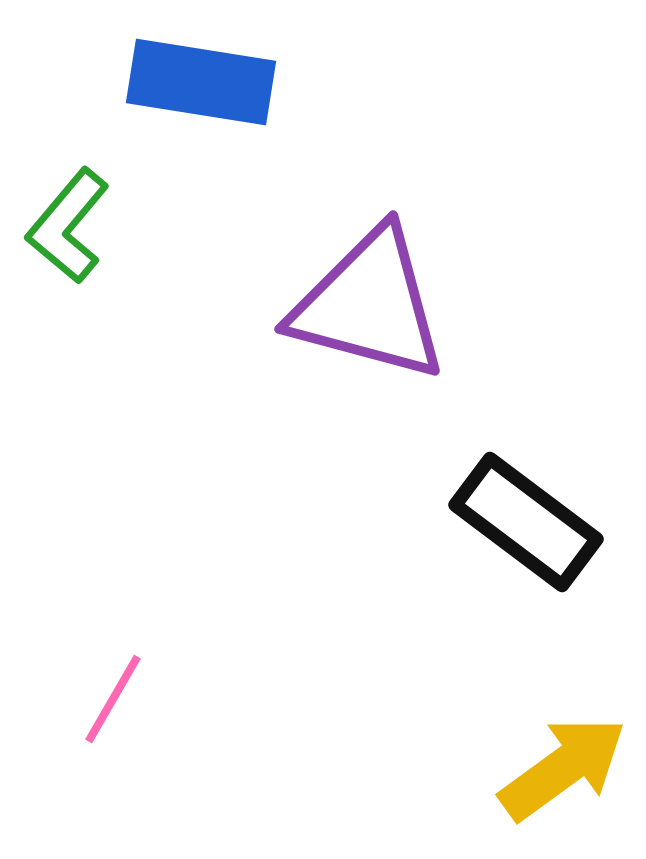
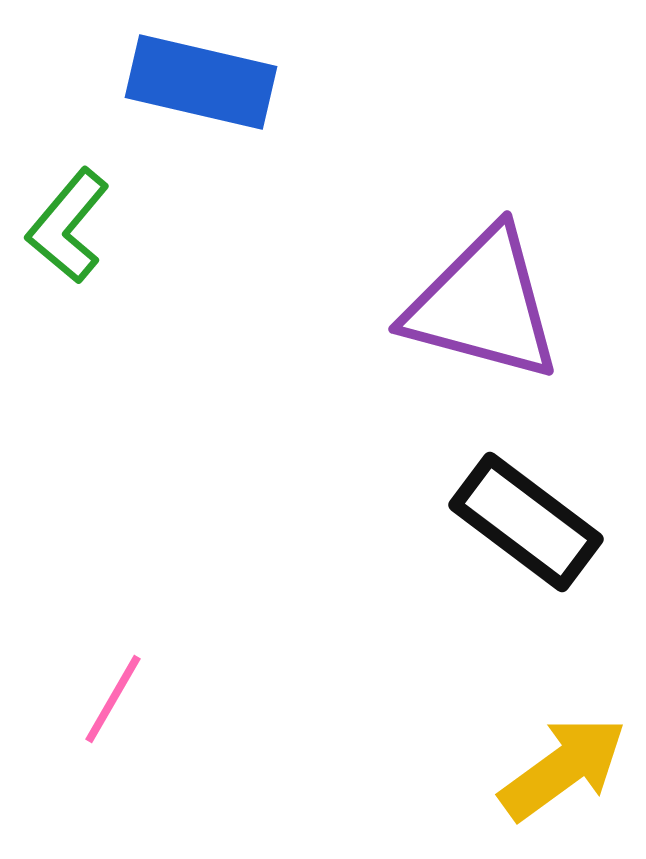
blue rectangle: rotated 4 degrees clockwise
purple triangle: moved 114 px right
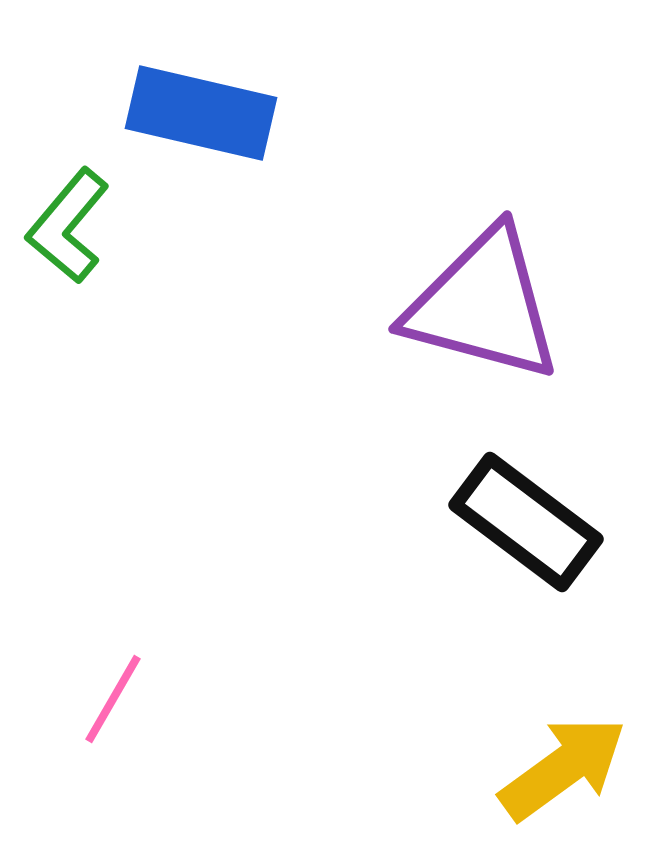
blue rectangle: moved 31 px down
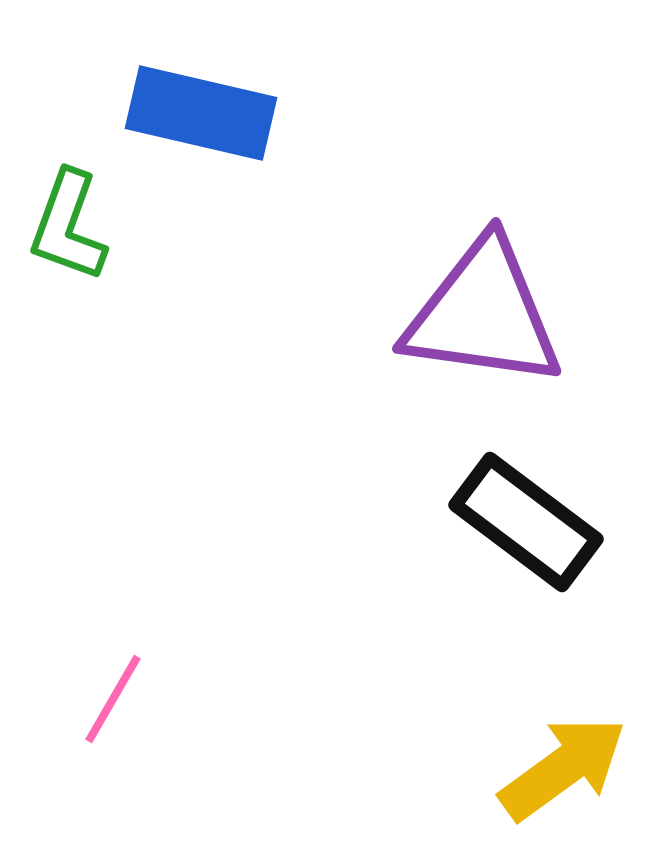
green L-shape: rotated 20 degrees counterclockwise
purple triangle: moved 9 px down; rotated 7 degrees counterclockwise
